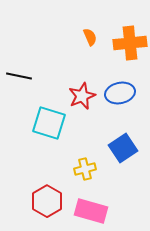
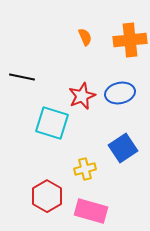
orange semicircle: moved 5 px left
orange cross: moved 3 px up
black line: moved 3 px right, 1 px down
cyan square: moved 3 px right
red hexagon: moved 5 px up
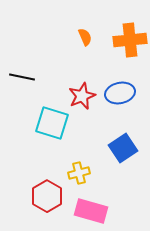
yellow cross: moved 6 px left, 4 px down
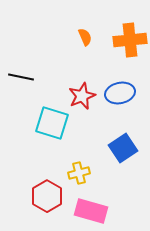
black line: moved 1 px left
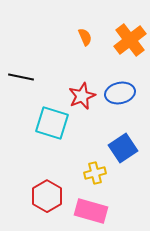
orange cross: rotated 32 degrees counterclockwise
yellow cross: moved 16 px right
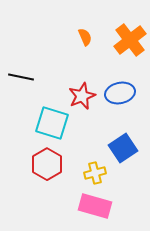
red hexagon: moved 32 px up
pink rectangle: moved 4 px right, 5 px up
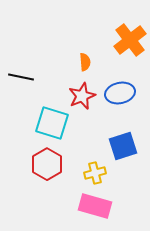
orange semicircle: moved 25 px down; rotated 18 degrees clockwise
blue square: moved 2 px up; rotated 16 degrees clockwise
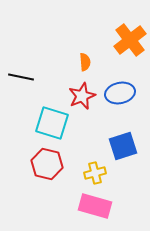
red hexagon: rotated 16 degrees counterclockwise
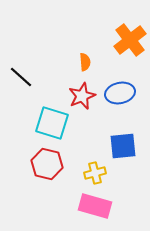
black line: rotated 30 degrees clockwise
blue square: rotated 12 degrees clockwise
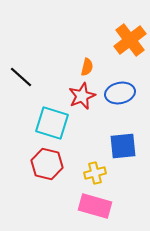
orange semicircle: moved 2 px right, 5 px down; rotated 18 degrees clockwise
